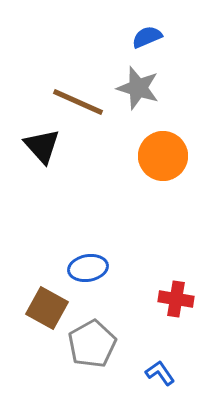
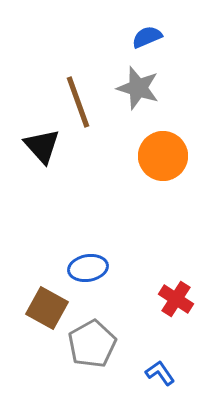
brown line: rotated 46 degrees clockwise
red cross: rotated 24 degrees clockwise
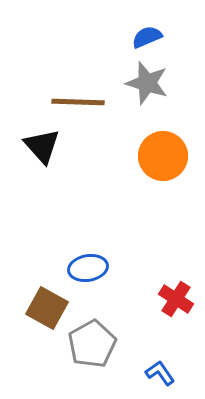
gray star: moved 9 px right, 5 px up
brown line: rotated 68 degrees counterclockwise
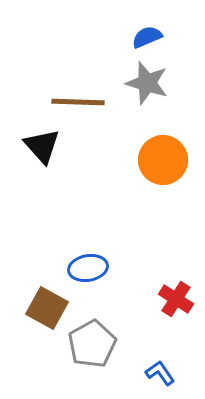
orange circle: moved 4 px down
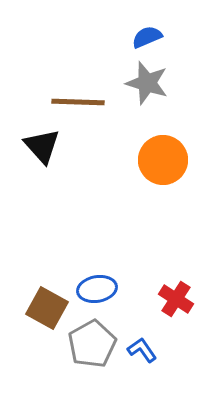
blue ellipse: moved 9 px right, 21 px down
blue L-shape: moved 18 px left, 23 px up
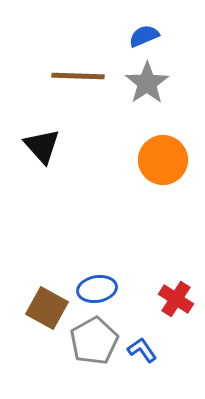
blue semicircle: moved 3 px left, 1 px up
gray star: rotated 21 degrees clockwise
brown line: moved 26 px up
gray pentagon: moved 2 px right, 3 px up
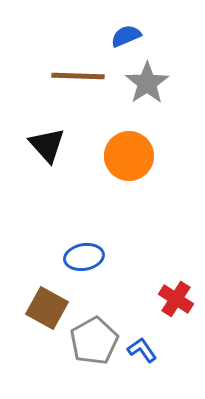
blue semicircle: moved 18 px left
black triangle: moved 5 px right, 1 px up
orange circle: moved 34 px left, 4 px up
blue ellipse: moved 13 px left, 32 px up
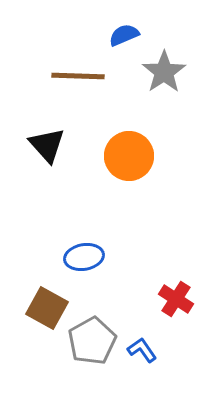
blue semicircle: moved 2 px left, 1 px up
gray star: moved 17 px right, 11 px up
gray pentagon: moved 2 px left
